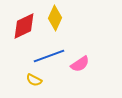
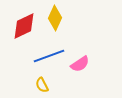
yellow semicircle: moved 8 px right, 5 px down; rotated 35 degrees clockwise
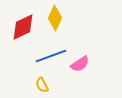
red diamond: moved 1 px left, 1 px down
blue line: moved 2 px right
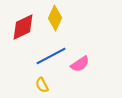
blue line: rotated 8 degrees counterclockwise
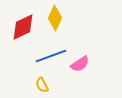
blue line: rotated 8 degrees clockwise
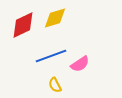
yellow diamond: rotated 50 degrees clockwise
red diamond: moved 2 px up
yellow semicircle: moved 13 px right
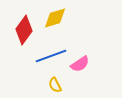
red diamond: moved 1 px right, 5 px down; rotated 28 degrees counterclockwise
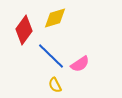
blue line: rotated 64 degrees clockwise
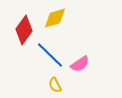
blue line: moved 1 px left, 1 px up
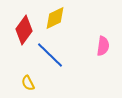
yellow diamond: rotated 10 degrees counterclockwise
pink semicircle: moved 23 px right, 18 px up; rotated 48 degrees counterclockwise
yellow semicircle: moved 27 px left, 2 px up
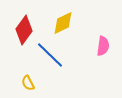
yellow diamond: moved 8 px right, 5 px down
